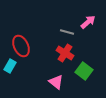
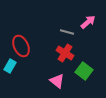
pink triangle: moved 1 px right, 1 px up
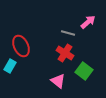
gray line: moved 1 px right, 1 px down
pink triangle: moved 1 px right
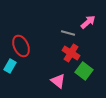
red cross: moved 6 px right
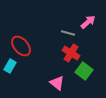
red ellipse: rotated 15 degrees counterclockwise
pink triangle: moved 1 px left, 2 px down
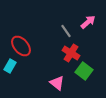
gray line: moved 2 px left, 2 px up; rotated 40 degrees clockwise
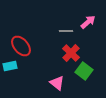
gray line: rotated 56 degrees counterclockwise
red cross: rotated 12 degrees clockwise
cyan rectangle: rotated 48 degrees clockwise
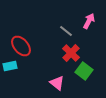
pink arrow: moved 1 px right, 1 px up; rotated 21 degrees counterclockwise
gray line: rotated 40 degrees clockwise
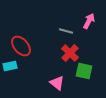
gray line: rotated 24 degrees counterclockwise
red cross: moved 1 px left
green square: rotated 24 degrees counterclockwise
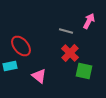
pink triangle: moved 18 px left, 7 px up
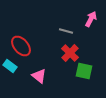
pink arrow: moved 2 px right, 2 px up
cyan rectangle: rotated 48 degrees clockwise
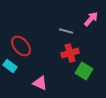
pink arrow: rotated 14 degrees clockwise
red cross: rotated 30 degrees clockwise
green square: rotated 18 degrees clockwise
pink triangle: moved 1 px right, 7 px down; rotated 14 degrees counterclockwise
